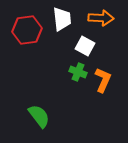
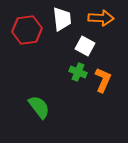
green semicircle: moved 9 px up
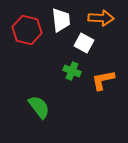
white trapezoid: moved 1 px left, 1 px down
red hexagon: rotated 20 degrees clockwise
white square: moved 1 px left, 3 px up
green cross: moved 6 px left, 1 px up
orange L-shape: rotated 125 degrees counterclockwise
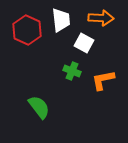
red hexagon: rotated 12 degrees clockwise
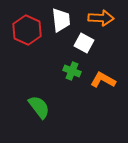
orange L-shape: rotated 40 degrees clockwise
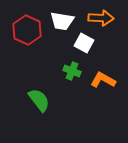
white trapezoid: moved 1 px right, 1 px down; rotated 105 degrees clockwise
green semicircle: moved 7 px up
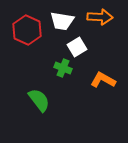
orange arrow: moved 1 px left, 1 px up
white square: moved 7 px left, 4 px down; rotated 30 degrees clockwise
green cross: moved 9 px left, 3 px up
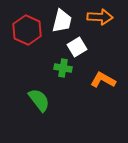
white trapezoid: rotated 85 degrees counterclockwise
green cross: rotated 12 degrees counterclockwise
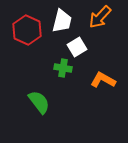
orange arrow: rotated 130 degrees clockwise
green semicircle: moved 2 px down
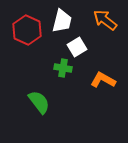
orange arrow: moved 5 px right, 3 px down; rotated 85 degrees clockwise
